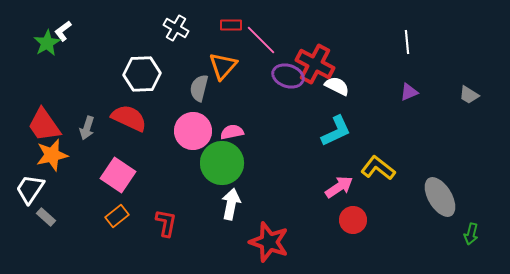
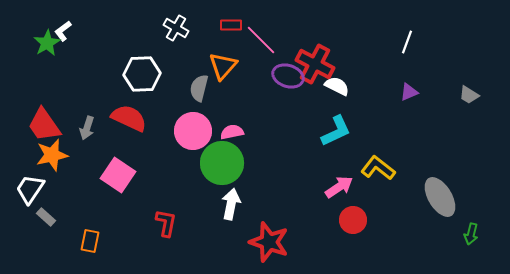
white line: rotated 25 degrees clockwise
orange rectangle: moved 27 px left, 25 px down; rotated 40 degrees counterclockwise
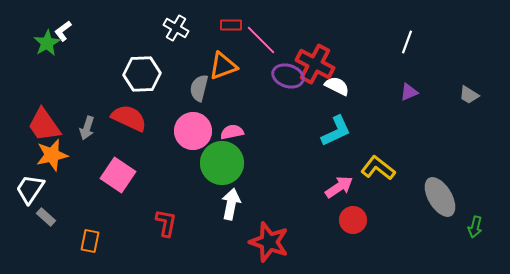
orange triangle: rotated 28 degrees clockwise
green arrow: moved 4 px right, 7 px up
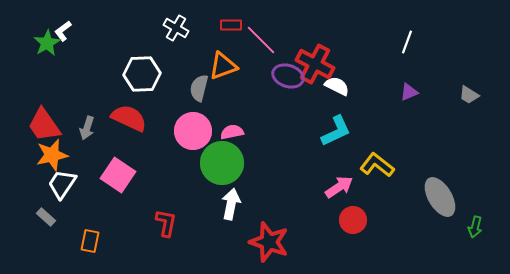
yellow L-shape: moved 1 px left, 3 px up
white trapezoid: moved 32 px right, 5 px up
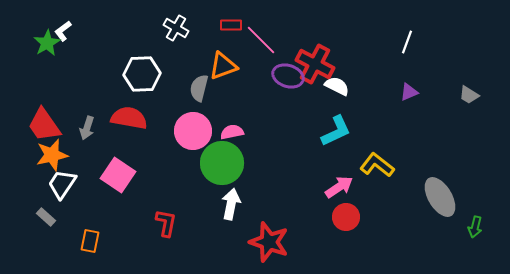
red semicircle: rotated 15 degrees counterclockwise
red circle: moved 7 px left, 3 px up
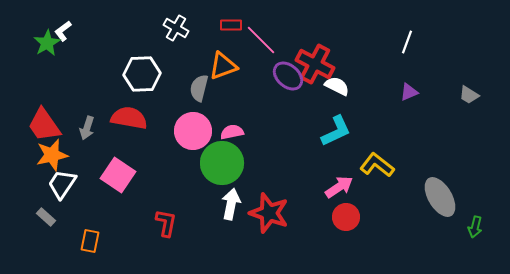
purple ellipse: rotated 24 degrees clockwise
red star: moved 29 px up
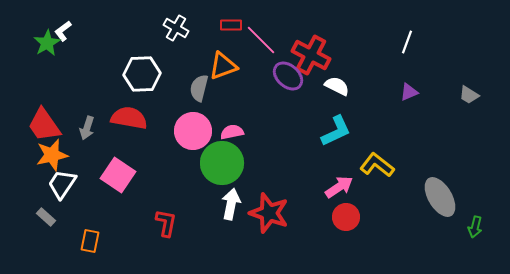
red cross: moved 4 px left, 9 px up
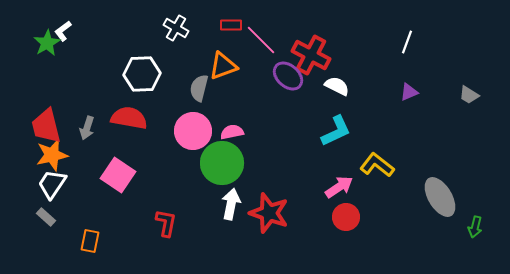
red trapezoid: moved 2 px right, 1 px down; rotated 21 degrees clockwise
white trapezoid: moved 10 px left
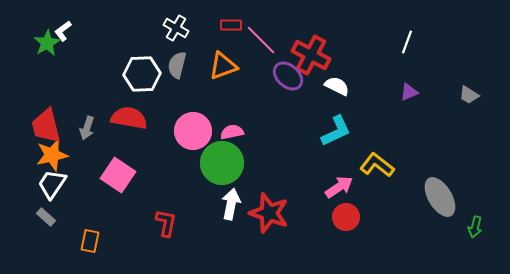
gray semicircle: moved 22 px left, 23 px up
